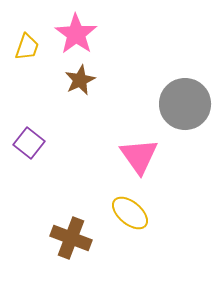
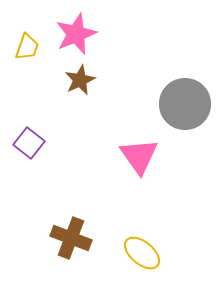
pink star: rotated 15 degrees clockwise
yellow ellipse: moved 12 px right, 40 px down
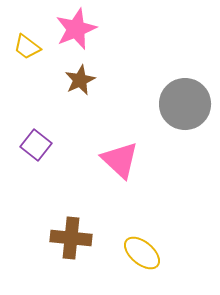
pink star: moved 5 px up
yellow trapezoid: rotated 108 degrees clockwise
purple square: moved 7 px right, 2 px down
pink triangle: moved 19 px left, 4 px down; rotated 12 degrees counterclockwise
brown cross: rotated 15 degrees counterclockwise
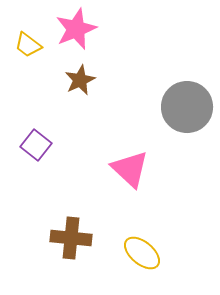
yellow trapezoid: moved 1 px right, 2 px up
gray circle: moved 2 px right, 3 px down
pink triangle: moved 10 px right, 9 px down
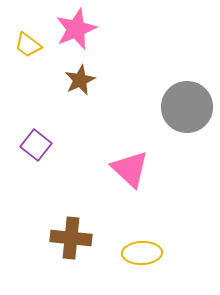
yellow ellipse: rotated 42 degrees counterclockwise
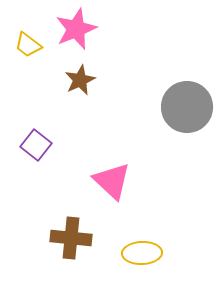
pink triangle: moved 18 px left, 12 px down
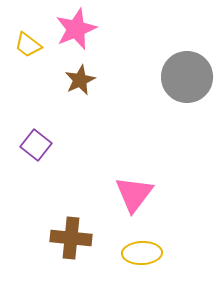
gray circle: moved 30 px up
pink triangle: moved 22 px right, 13 px down; rotated 24 degrees clockwise
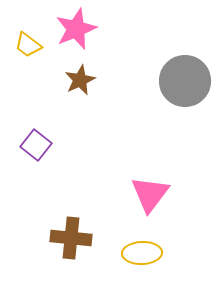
gray circle: moved 2 px left, 4 px down
pink triangle: moved 16 px right
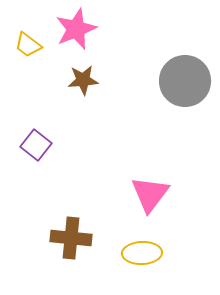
brown star: moved 3 px right; rotated 20 degrees clockwise
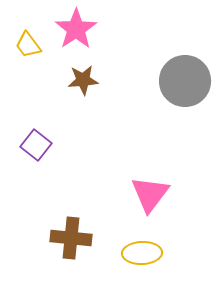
pink star: rotated 12 degrees counterclockwise
yellow trapezoid: rotated 16 degrees clockwise
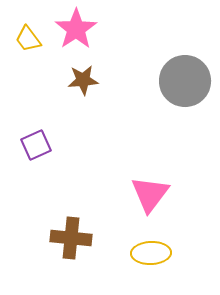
yellow trapezoid: moved 6 px up
purple square: rotated 28 degrees clockwise
yellow ellipse: moved 9 px right
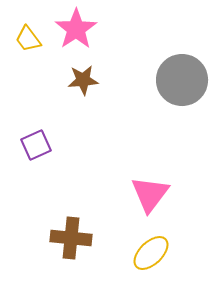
gray circle: moved 3 px left, 1 px up
yellow ellipse: rotated 42 degrees counterclockwise
